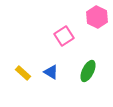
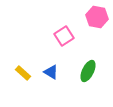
pink hexagon: rotated 15 degrees counterclockwise
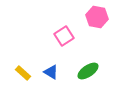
green ellipse: rotated 30 degrees clockwise
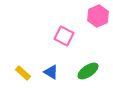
pink hexagon: moved 1 px right, 1 px up; rotated 25 degrees clockwise
pink square: rotated 30 degrees counterclockwise
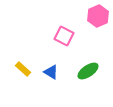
yellow rectangle: moved 4 px up
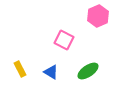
pink square: moved 4 px down
yellow rectangle: moved 3 px left; rotated 21 degrees clockwise
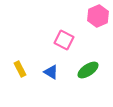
green ellipse: moved 1 px up
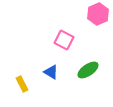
pink hexagon: moved 2 px up
yellow rectangle: moved 2 px right, 15 px down
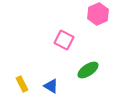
blue triangle: moved 14 px down
